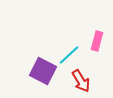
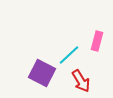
purple square: moved 1 px left, 2 px down
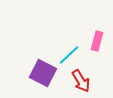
purple square: moved 1 px right
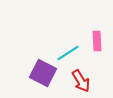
pink rectangle: rotated 18 degrees counterclockwise
cyan line: moved 1 px left, 2 px up; rotated 10 degrees clockwise
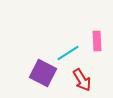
red arrow: moved 1 px right, 1 px up
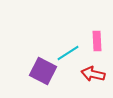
purple square: moved 2 px up
red arrow: moved 11 px right, 6 px up; rotated 135 degrees clockwise
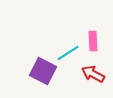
pink rectangle: moved 4 px left
red arrow: rotated 15 degrees clockwise
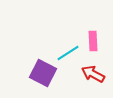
purple square: moved 2 px down
